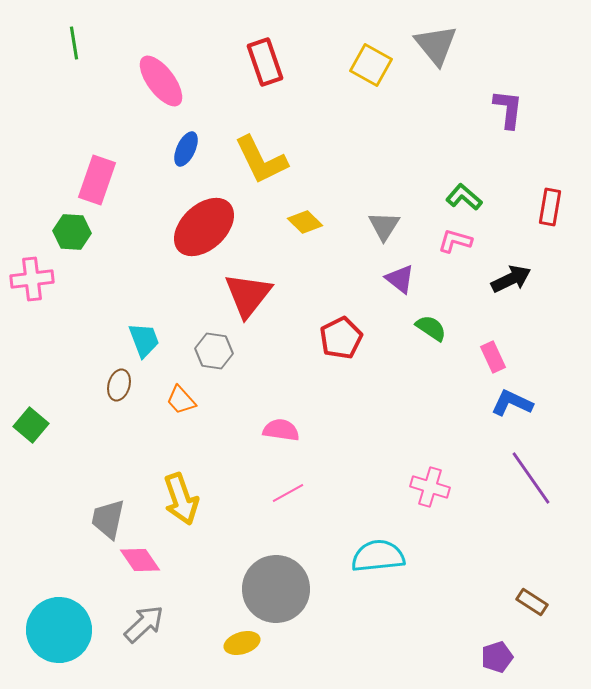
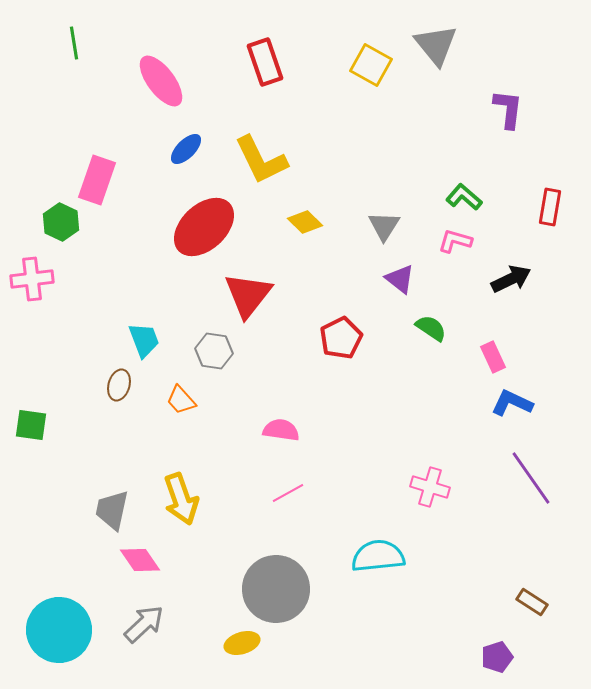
blue ellipse at (186, 149): rotated 20 degrees clockwise
green hexagon at (72, 232): moved 11 px left, 10 px up; rotated 21 degrees clockwise
green square at (31, 425): rotated 32 degrees counterclockwise
gray trapezoid at (108, 519): moved 4 px right, 9 px up
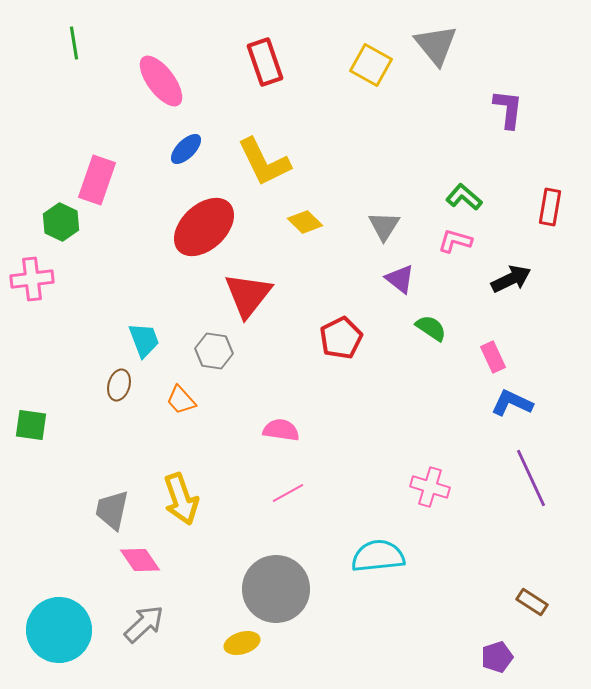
yellow L-shape at (261, 160): moved 3 px right, 2 px down
purple line at (531, 478): rotated 10 degrees clockwise
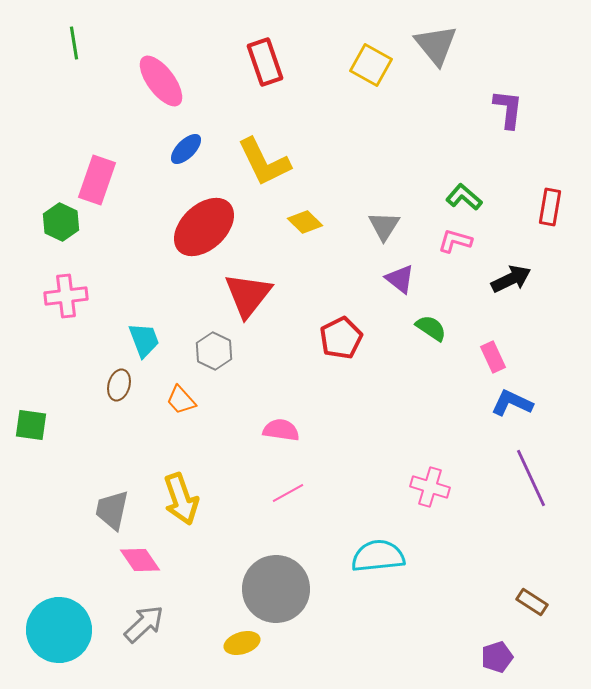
pink cross at (32, 279): moved 34 px right, 17 px down
gray hexagon at (214, 351): rotated 18 degrees clockwise
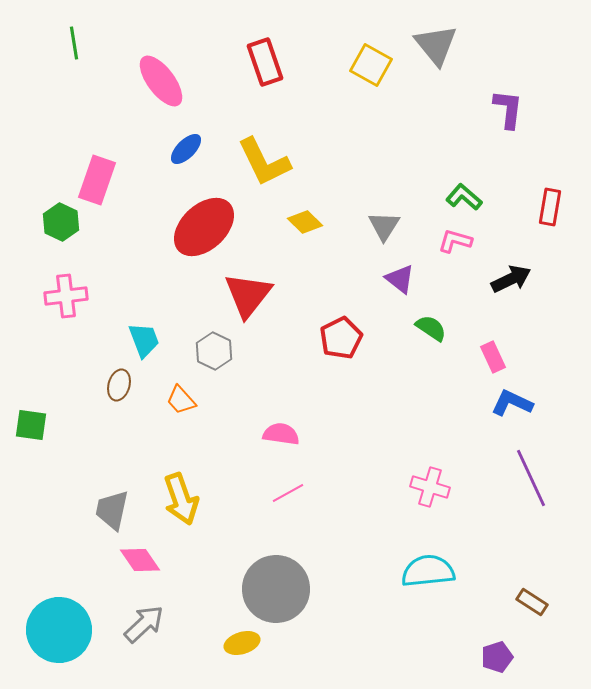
pink semicircle at (281, 430): moved 4 px down
cyan semicircle at (378, 556): moved 50 px right, 15 px down
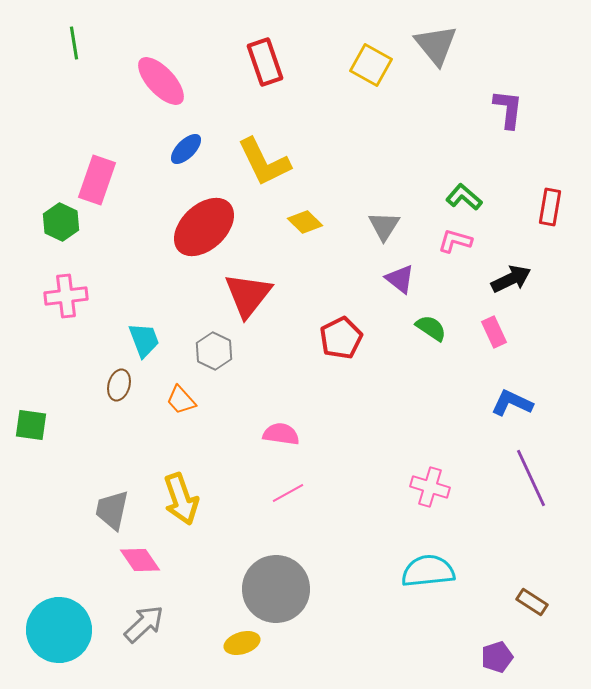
pink ellipse at (161, 81): rotated 6 degrees counterclockwise
pink rectangle at (493, 357): moved 1 px right, 25 px up
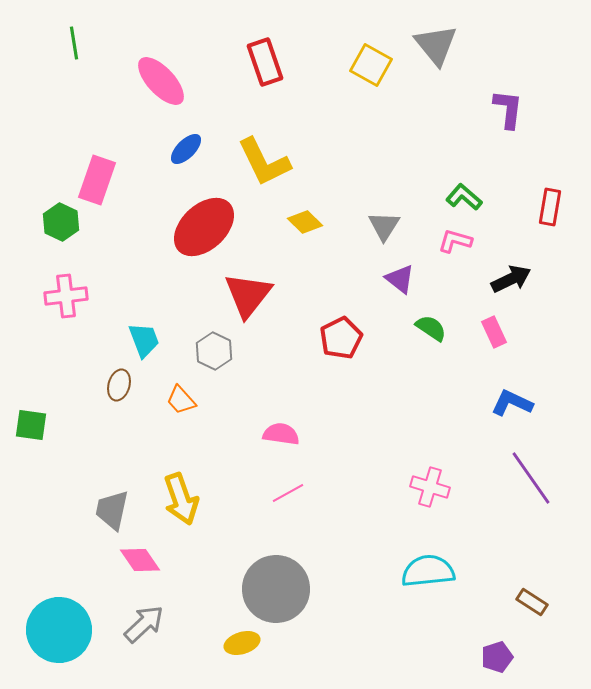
purple line at (531, 478): rotated 10 degrees counterclockwise
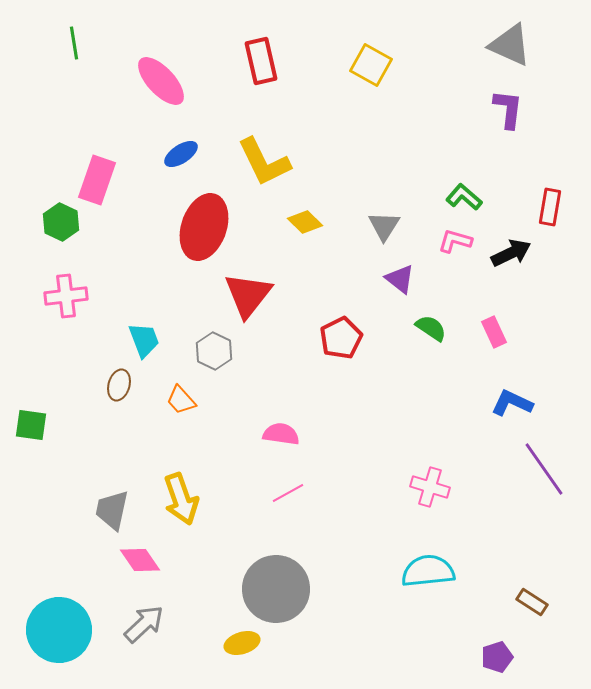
gray triangle at (436, 45): moved 74 px right; rotated 27 degrees counterclockwise
red rectangle at (265, 62): moved 4 px left, 1 px up; rotated 6 degrees clockwise
blue ellipse at (186, 149): moved 5 px left, 5 px down; rotated 12 degrees clockwise
red ellipse at (204, 227): rotated 28 degrees counterclockwise
black arrow at (511, 279): moved 26 px up
purple line at (531, 478): moved 13 px right, 9 px up
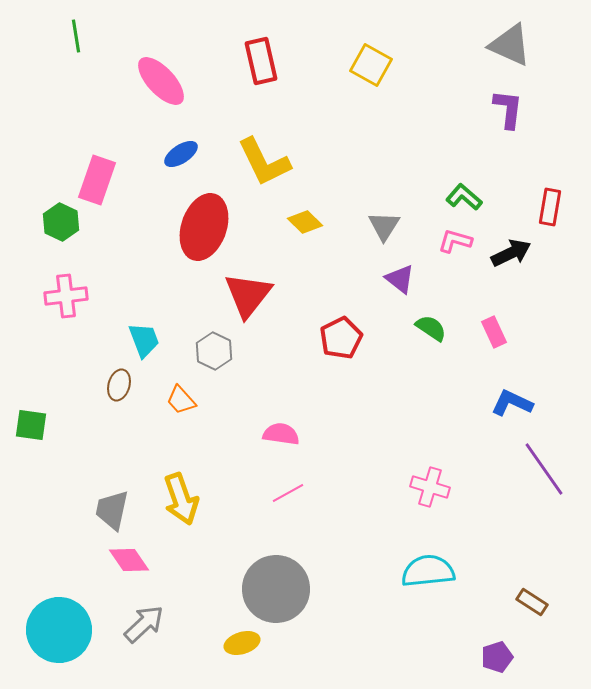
green line at (74, 43): moved 2 px right, 7 px up
pink diamond at (140, 560): moved 11 px left
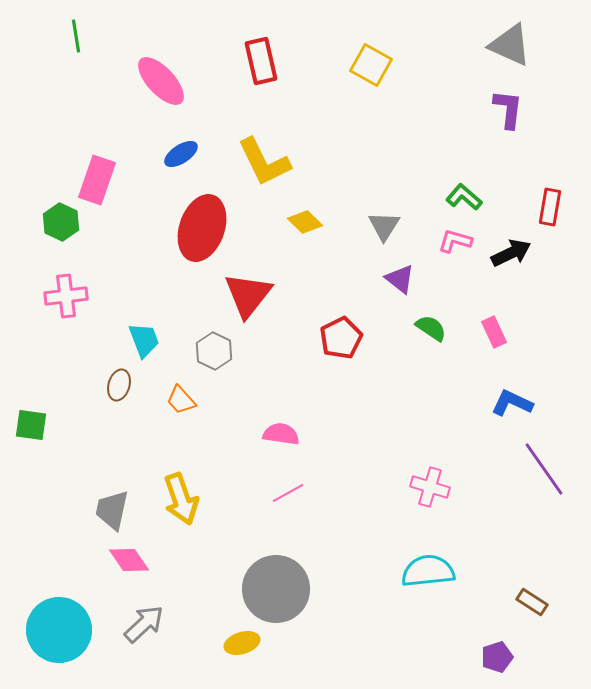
red ellipse at (204, 227): moved 2 px left, 1 px down
